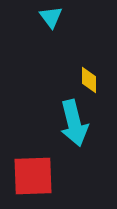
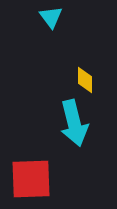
yellow diamond: moved 4 px left
red square: moved 2 px left, 3 px down
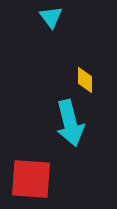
cyan arrow: moved 4 px left
red square: rotated 6 degrees clockwise
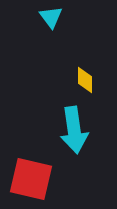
cyan arrow: moved 4 px right, 7 px down; rotated 6 degrees clockwise
red square: rotated 9 degrees clockwise
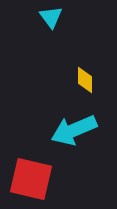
cyan arrow: rotated 75 degrees clockwise
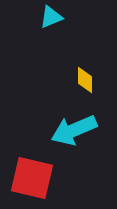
cyan triangle: rotated 45 degrees clockwise
red square: moved 1 px right, 1 px up
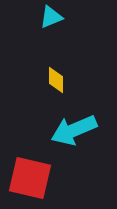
yellow diamond: moved 29 px left
red square: moved 2 px left
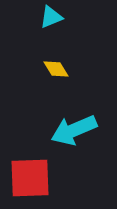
yellow diamond: moved 11 px up; rotated 32 degrees counterclockwise
red square: rotated 15 degrees counterclockwise
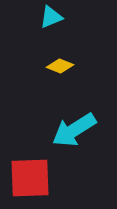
yellow diamond: moved 4 px right, 3 px up; rotated 36 degrees counterclockwise
cyan arrow: rotated 9 degrees counterclockwise
